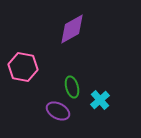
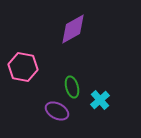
purple diamond: moved 1 px right
purple ellipse: moved 1 px left
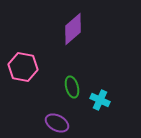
purple diamond: rotated 12 degrees counterclockwise
cyan cross: rotated 24 degrees counterclockwise
purple ellipse: moved 12 px down
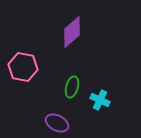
purple diamond: moved 1 px left, 3 px down
green ellipse: rotated 30 degrees clockwise
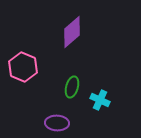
pink hexagon: rotated 12 degrees clockwise
purple ellipse: rotated 25 degrees counterclockwise
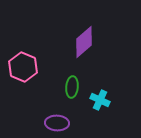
purple diamond: moved 12 px right, 10 px down
green ellipse: rotated 10 degrees counterclockwise
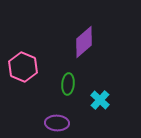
green ellipse: moved 4 px left, 3 px up
cyan cross: rotated 18 degrees clockwise
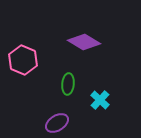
purple diamond: rotated 72 degrees clockwise
pink hexagon: moved 7 px up
purple ellipse: rotated 35 degrees counterclockwise
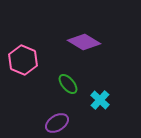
green ellipse: rotated 45 degrees counterclockwise
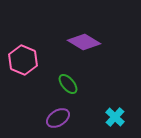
cyan cross: moved 15 px right, 17 px down
purple ellipse: moved 1 px right, 5 px up
